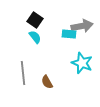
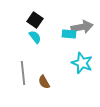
gray arrow: moved 1 px down
brown semicircle: moved 3 px left
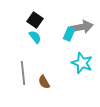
cyan rectangle: rotated 72 degrees counterclockwise
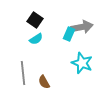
cyan semicircle: moved 1 px right, 2 px down; rotated 96 degrees clockwise
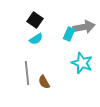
gray arrow: moved 2 px right
gray line: moved 4 px right
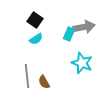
gray line: moved 3 px down
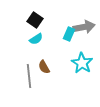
cyan star: rotated 10 degrees clockwise
gray line: moved 2 px right
brown semicircle: moved 15 px up
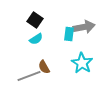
cyan rectangle: rotated 16 degrees counterclockwise
gray line: rotated 75 degrees clockwise
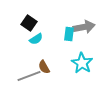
black square: moved 6 px left, 3 px down
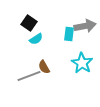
gray arrow: moved 1 px right, 1 px up
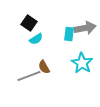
gray arrow: moved 2 px down
